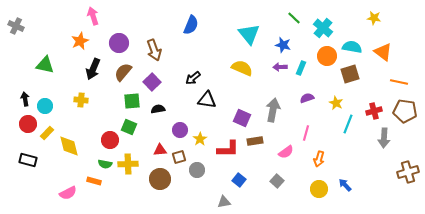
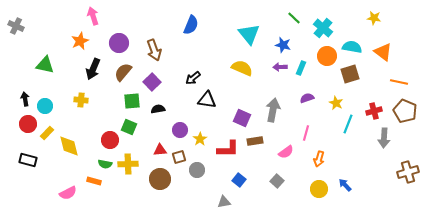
brown pentagon at (405, 111): rotated 15 degrees clockwise
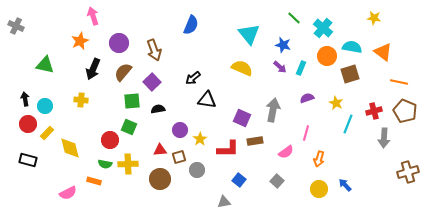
purple arrow at (280, 67): rotated 136 degrees counterclockwise
yellow diamond at (69, 146): moved 1 px right, 2 px down
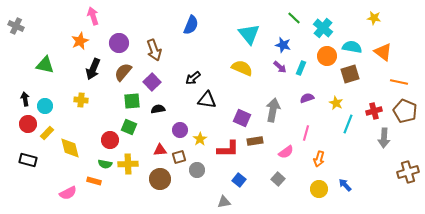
gray square at (277, 181): moved 1 px right, 2 px up
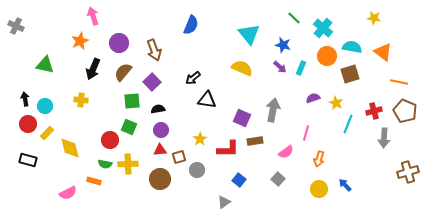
purple semicircle at (307, 98): moved 6 px right
purple circle at (180, 130): moved 19 px left
gray triangle at (224, 202): rotated 24 degrees counterclockwise
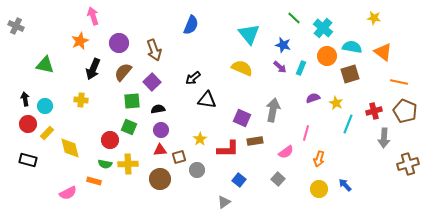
brown cross at (408, 172): moved 8 px up
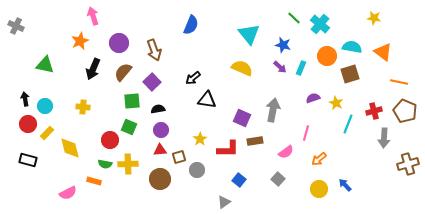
cyan cross at (323, 28): moved 3 px left, 4 px up
yellow cross at (81, 100): moved 2 px right, 7 px down
orange arrow at (319, 159): rotated 35 degrees clockwise
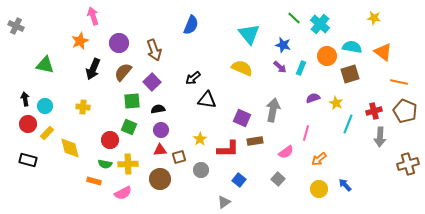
gray arrow at (384, 138): moved 4 px left, 1 px up
gray circle at (197, 170): moved 4 px right
pink semicircle at (68, 193): moved 55 px right
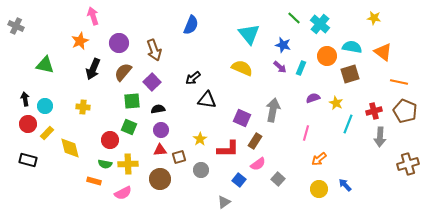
brown rectangle at (255, 141): rotated 49 degrees counterclockwise
pink semicircle at (286, 152): moved 28 px left, 12 px down
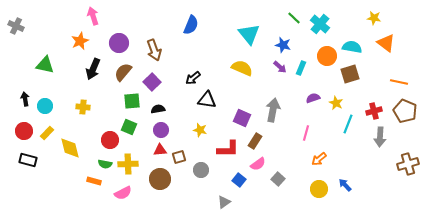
orange triangle at (383, 52): moved 3 px right, 9 px up
red circle at (28, 124): moved 4 px left, 7 px down
yellow star at (200, 139): moved 9 px up; rotated 24 degrees counterclockwise
